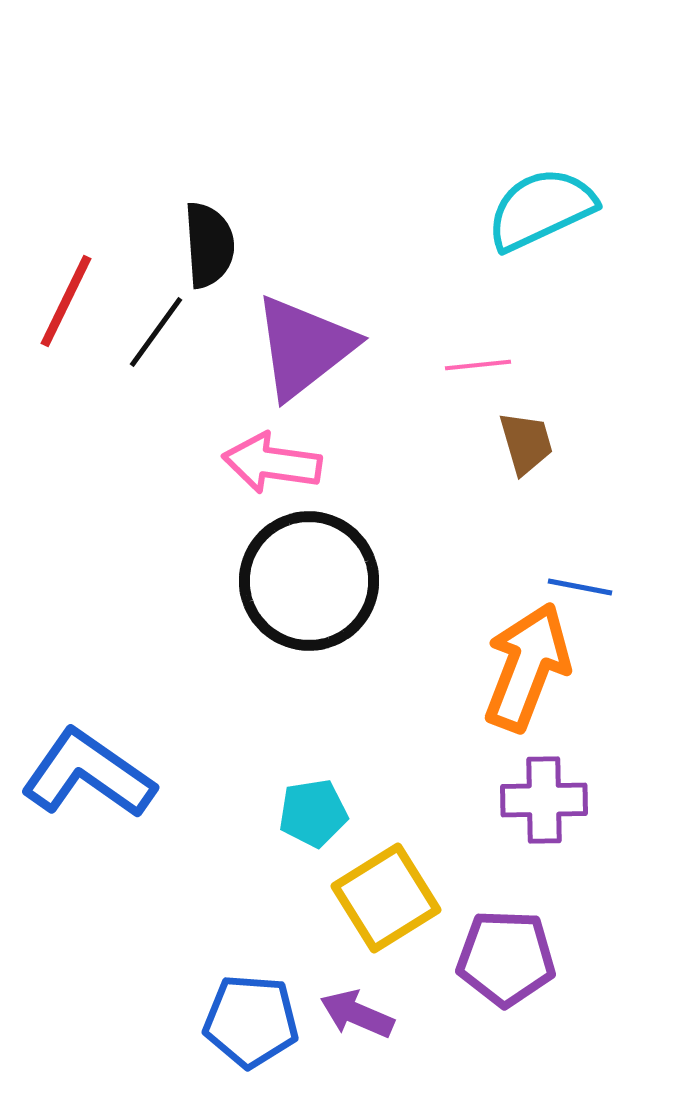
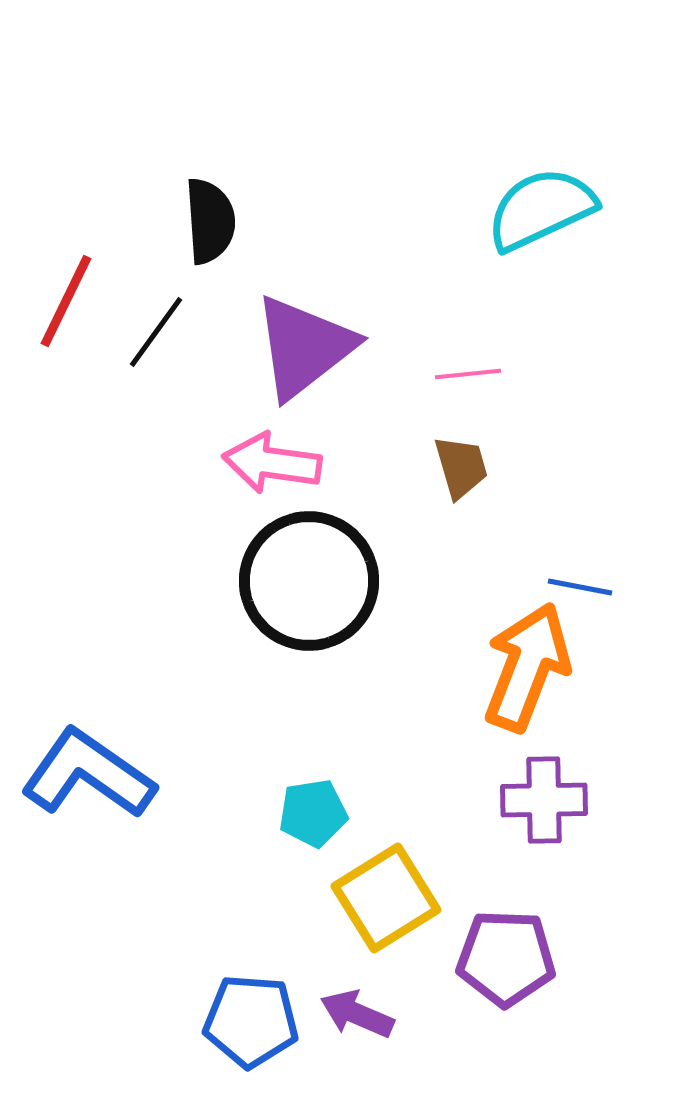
black semicircle: moved 1 px right, 24 px up
pink line: moved 10 px left, 9 px down
brown trapezoid: moved 65 px left, 24 px down
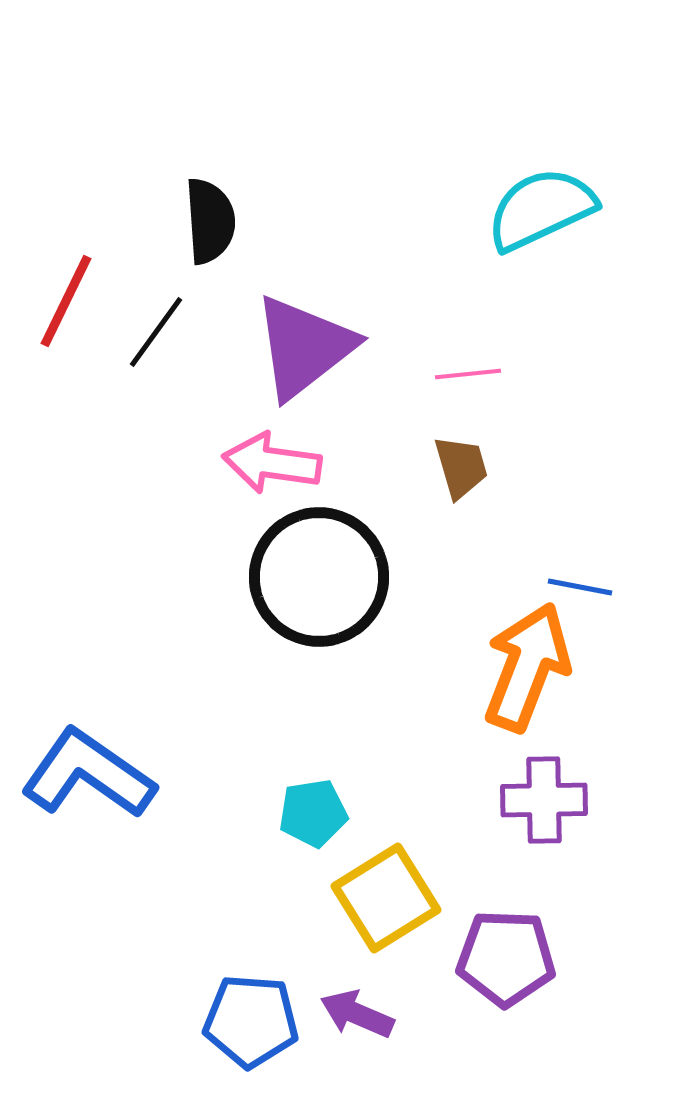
black circle: moved 10 px right, 4 px up
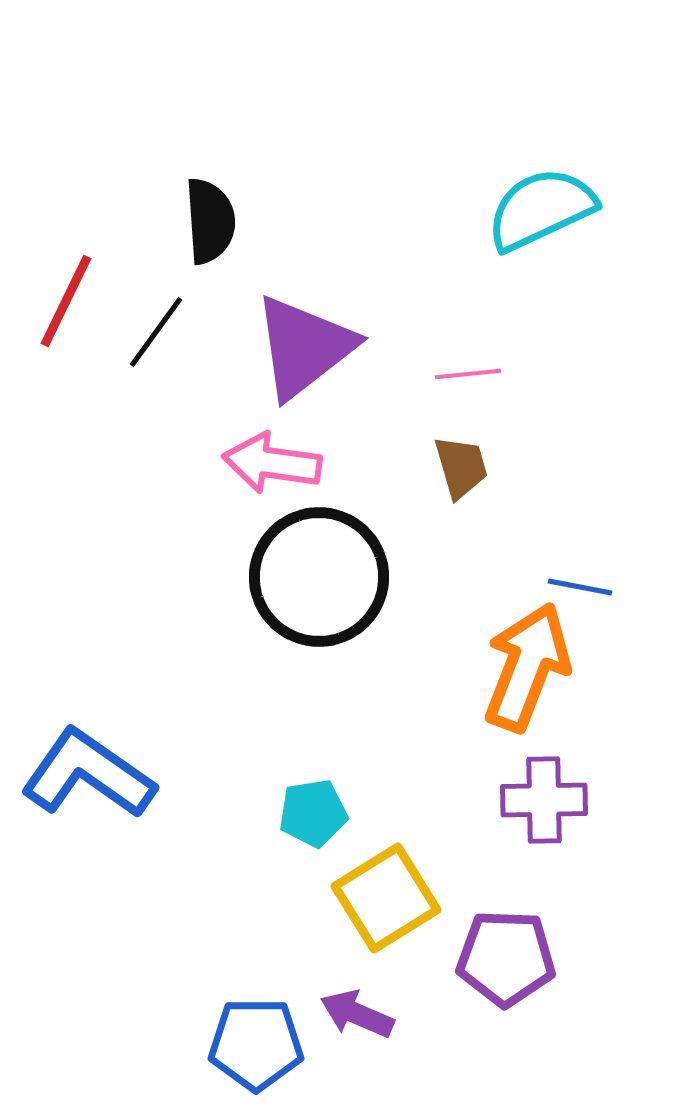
blue pentagon: moved 5 px right, 23 px down; rotated 4 degrees counterclockwise
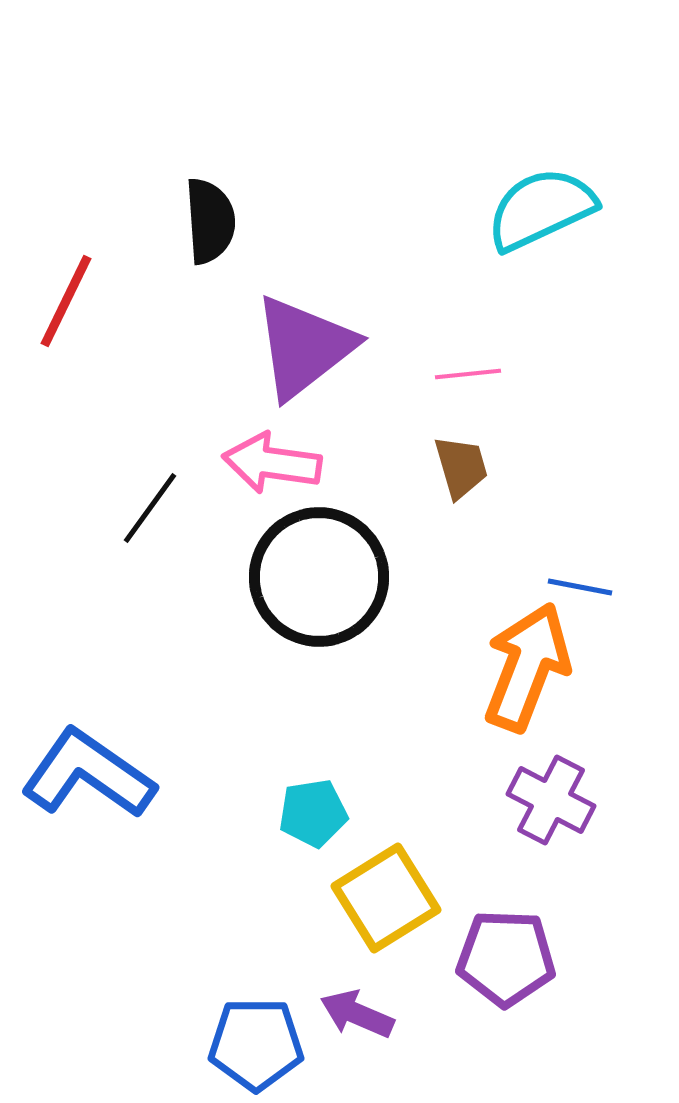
black line: moved 6 px left, 176 px down
purple cross: moved 7 px right; rotated 28 degrees clockwise
